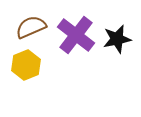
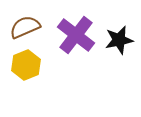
brown semicircle: moved 6 px left
black star: moved 2 px right, 1 px down
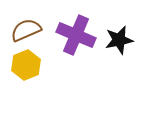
brown semicircle: moved 1 px right, 3 px down
purple cross: rotated 15 degrees counterclockwise
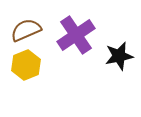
purple cross: rotated 33 degrees clockwise
black star: moved 16 px down
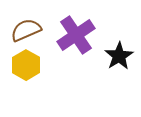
black star: rotated 20 degrees counterclockwise
yellow hexagon: rotated 8 degrees counterclockwise
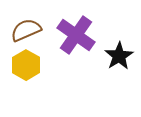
purple cross: rotated 21 degrees counterclockwise
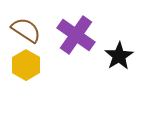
brown semicircle: rotated 56 degrees clockwise
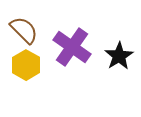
brown semicircle: moved 2 px left; rotated 12 degrees clockwise
purple cross: moved 4 px left, 12 px down
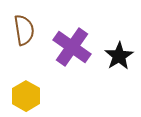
brown semicircle: rotated 36 degrees clockwise
yellow hexagon: moved 31 px down
